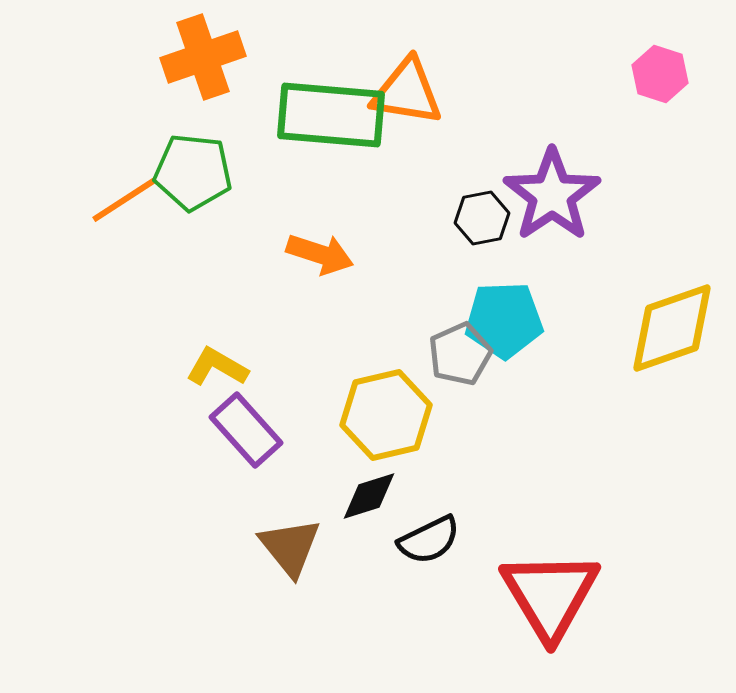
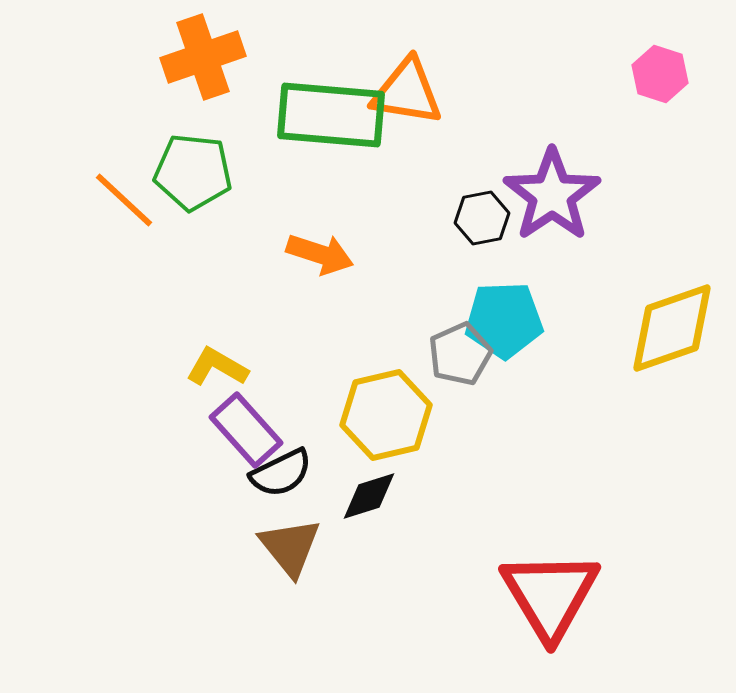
orange line: rotated 76 degrees clockwise
black semicircle: moved 148 px left, 67 px up
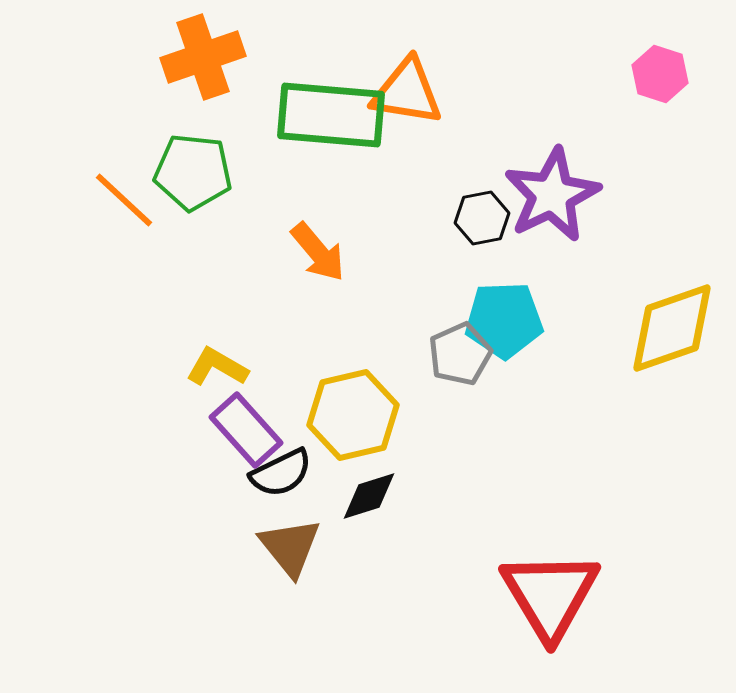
purple star: rotated 8 degrees clockwise
orange arrow: moved 2 px left, 2 px up; rotated 32 degrees clockwise
yellow hexagon: moved 33 px left
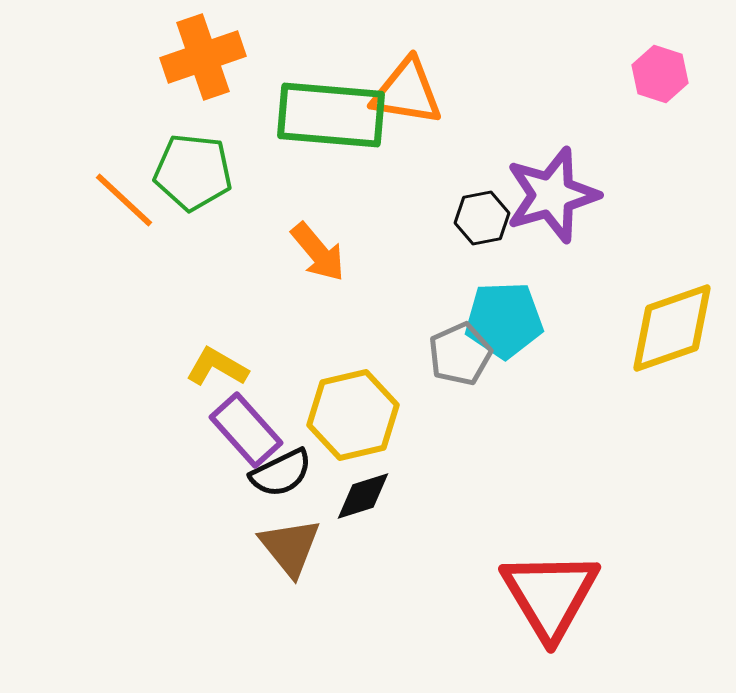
purple star: rotated 10 degrees clockwise
black diamond: moved 6 px left
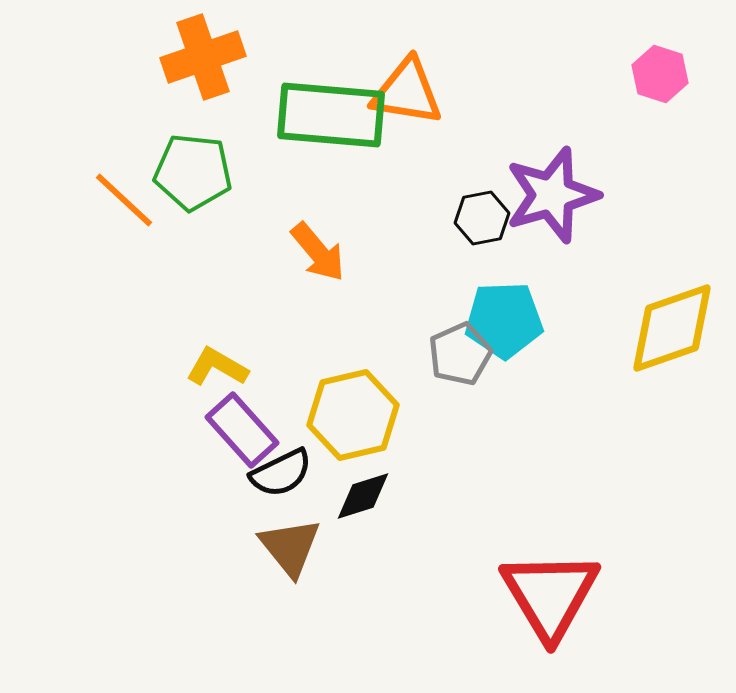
purple rectangle: moved 4 px left
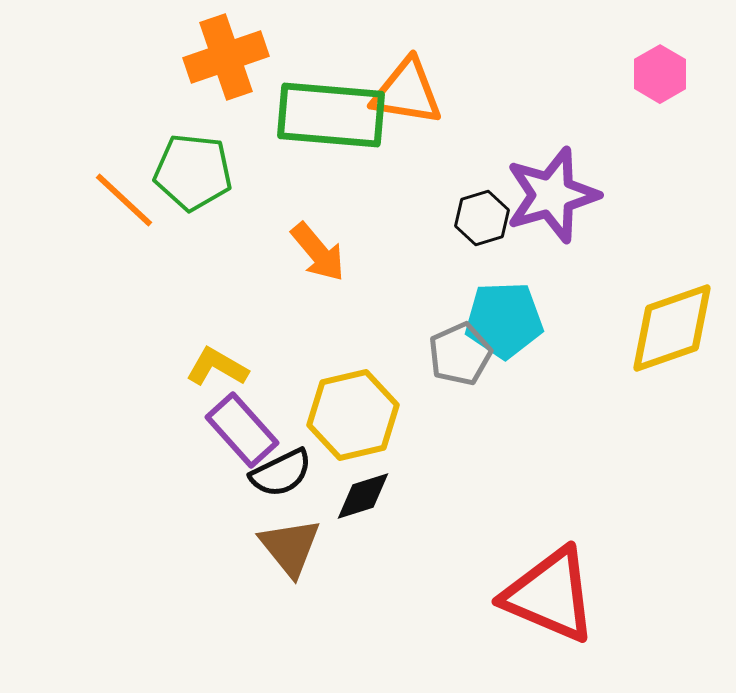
orange cross: moved 23 px right
pink hexagon: rotated 12 degrees clockwise
black hexagon: rotated 6 degrees counterclockwise
red triangle: rotated 36 degrees counterclockwise
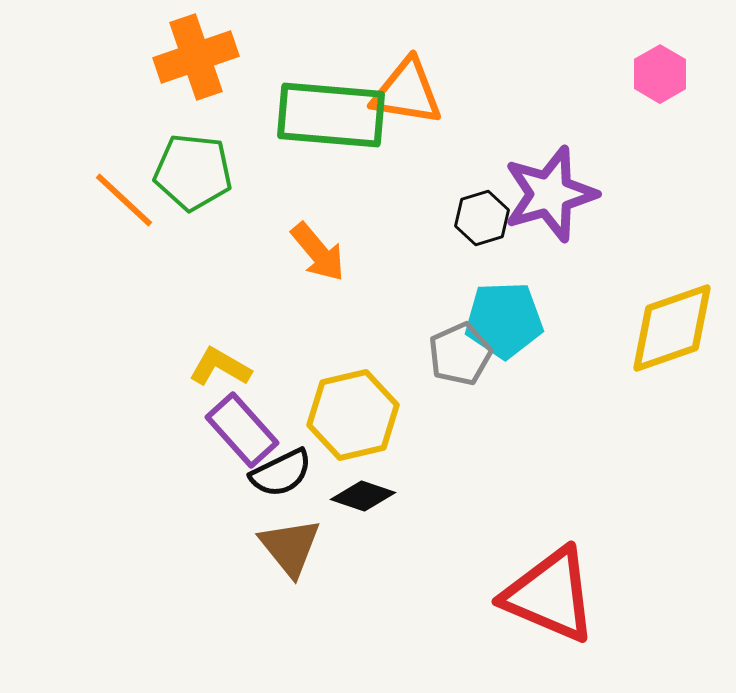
orange cross: moved 30 px left
purple star: moved 2 px left, 1 px up
yellow L-shape: moved 3 px right
black diamond: rotated 36 degrees clockwise
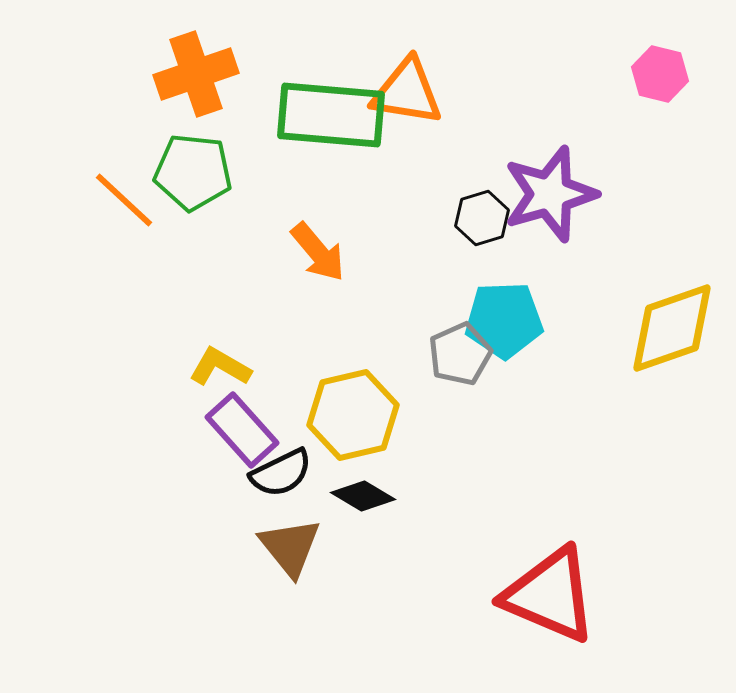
orange cross: moved 17 px down
pink hexagon: rotated 16 degrees counterclockwise
black diamond: rotated 12 degrees clockwise
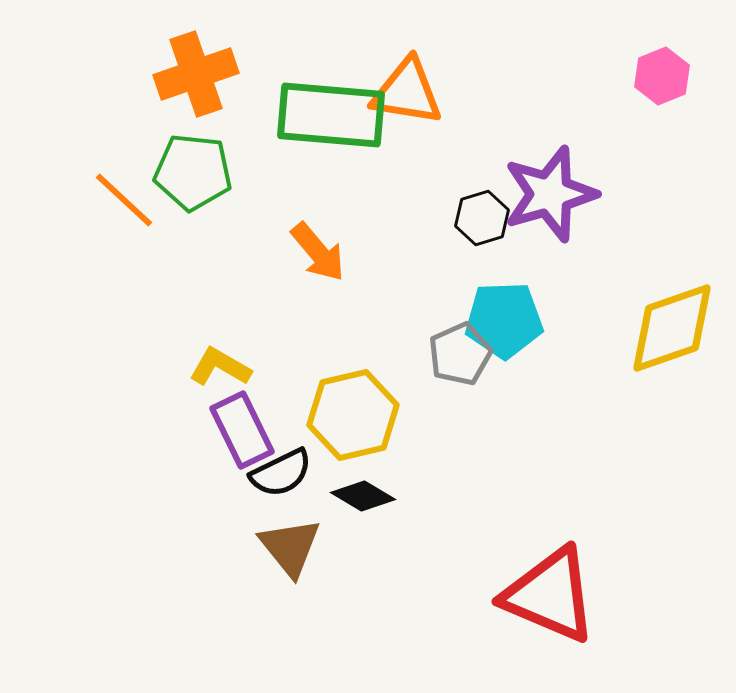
pink hexagon: moved 2 px right, 2 px down; rotated 24 degrees clockwise
purple rectangle: rotated 16 degrees clockwise
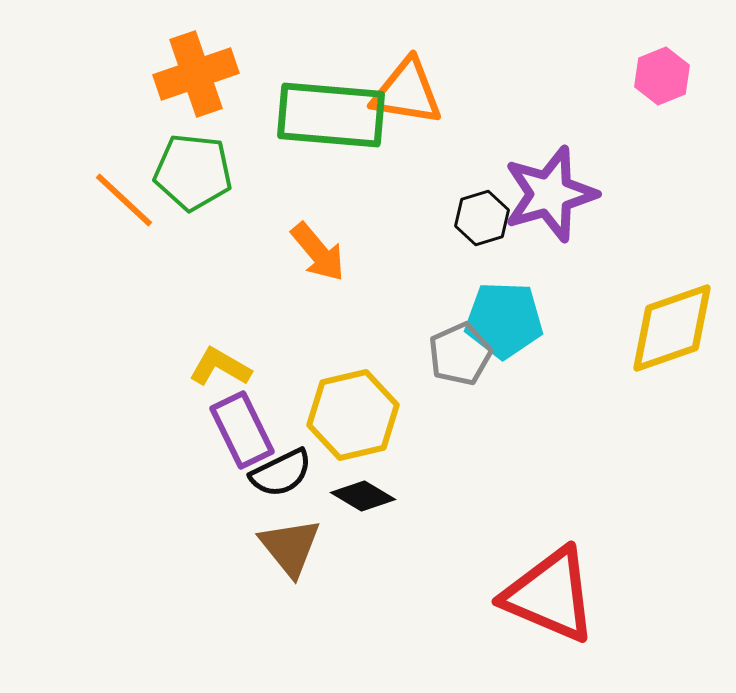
cyan pentagon: rotated 4 degrees clockwise
